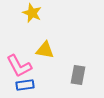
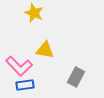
yellow star: moved 2 px right
pink L-shape: rotated 16 degrees counterclockwise
gray rectangle: moved 2 px left, 2 px down; rotated 18 degrees clockwise
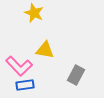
gray rectangle: moved 2 px up
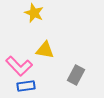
blue rectangle: moved 1 px right, 1 px down
